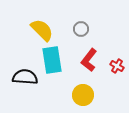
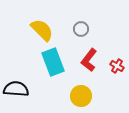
cyan rectangle: moved 1 px right, 2 px down; rotated 12 degrees counterclockwise
black semicircle: moved 9 px left, 12 px down
yellow circle: moved 2 px left, 1 px down
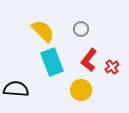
yellow semicircle: moved 1 px right, 1 px down
cyan rectangle: moved 1 px left
red cross: moved 5 px left, 1 px down; rotated 24 degrees clockwise
yellow circle: moved 6 px up
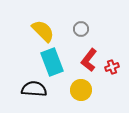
red cross: rotated 16 degrees clockwise
black semicircle: moved 18 px right
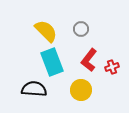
yellow semicircle: moved 3 px right
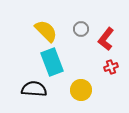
red L-shape: moved 17 px right, 21 px up
red cross: moved 1 px left
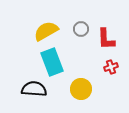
yellow semicircle: rotated 75 degrees counterclockwise
red L-shape: rotated 40 degrees counterclockwise
yellow circle: moved 1 px up
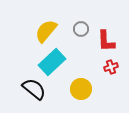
yellow semicircle: rotated 20 degrees counterclockwise
red L-shape: moved 2 px down
cyan rectangle: rotated 68 degrees clockwise
black semicircle: rotated 35 degrees clockwise
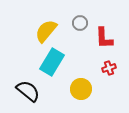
gray circle: moved 1 px left, 6 px up
red L-shape: moved 2 px left, 3 px up
cyan rectangle: rotated 16 degrees counterclockwise
red cross: moved 2 px left, 1 px down
black semicircle: moved 6 px left, 2 px down
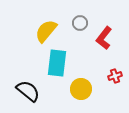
red L-shape: rotated 40 degrees clockwise
cyan rectangle: moved 5 px right, 1 px down; rotated 24 degrees counterclockwise
red cross: moved 6 px right, 8 px down
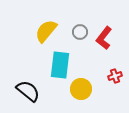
gray circle: moved 9 px down
cyan rectangle: moved 3 px right, 2 px down
